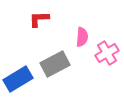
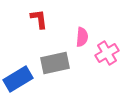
red L-shape: rotated 85 degrees clockwise
gray rectangle: moved 1 px up; rotated 16 degrees clockwise
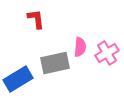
red L-shape: moved 3 px left
pink semicircle: moved 2 px left, 10 px down
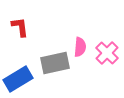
red L-shape: moved 16 px left, 8 px down
pink cross: rotated 15 degrees counterclockwise
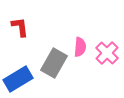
gray rectangle: moved 1 px left; rotated 48 degrees counterclockwise
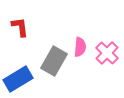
gray rectangle: moved 2 px up
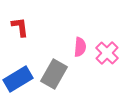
gray rectangle: moved 13 px down
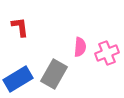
pink cross: rotated 25 degrees clockwise
